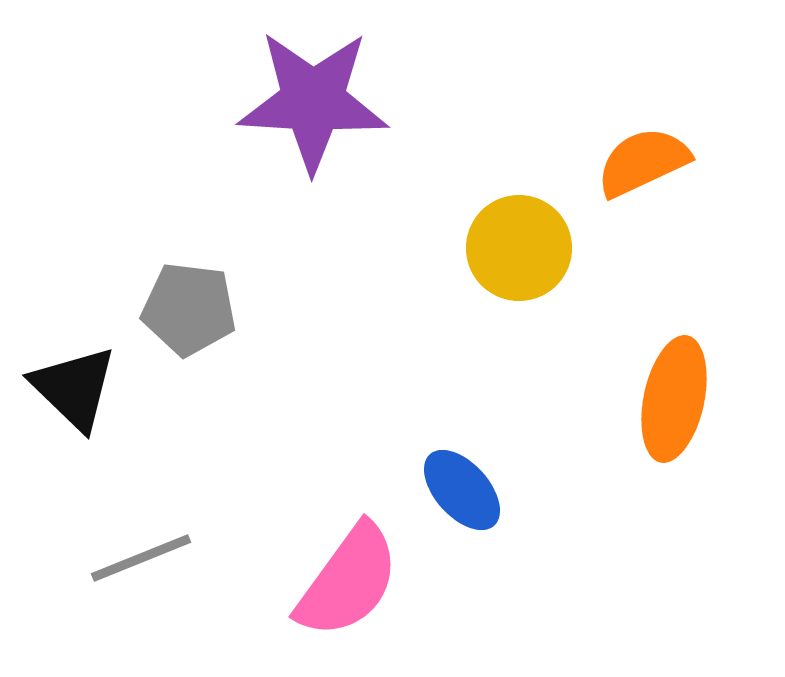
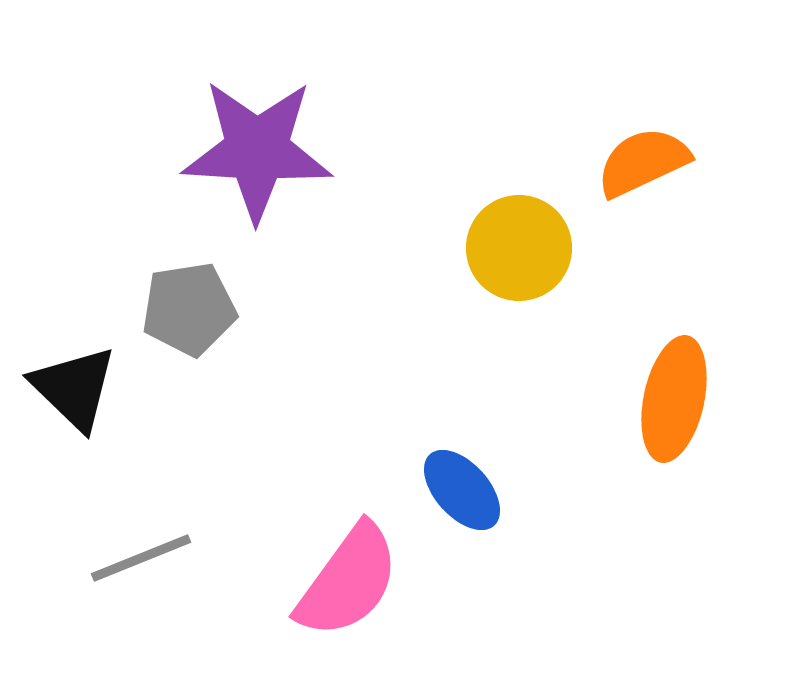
purple star: moved 56 px left, 49 px down
gray pentagon: rotated 16 degrees counterclockwise
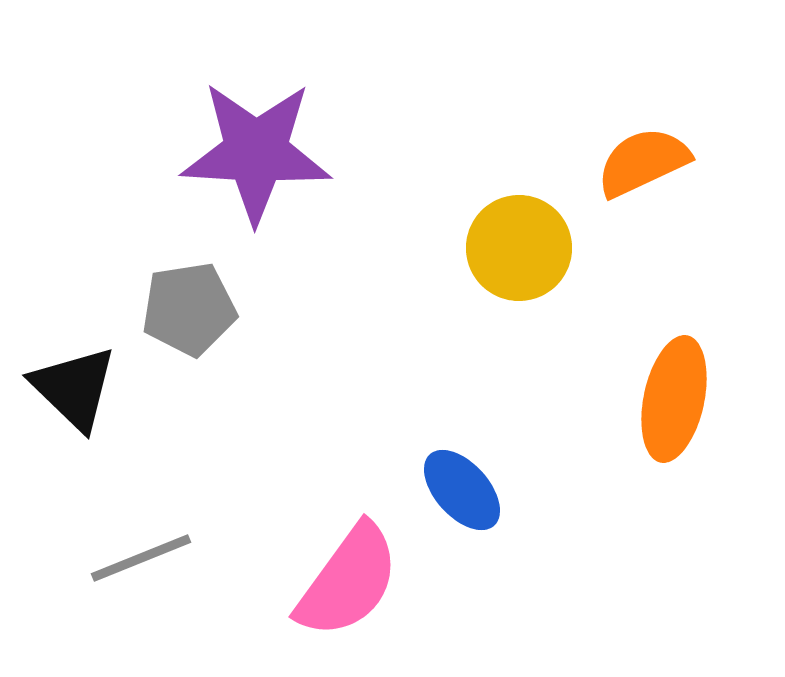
purple star: moved 1 px left, 2 px down
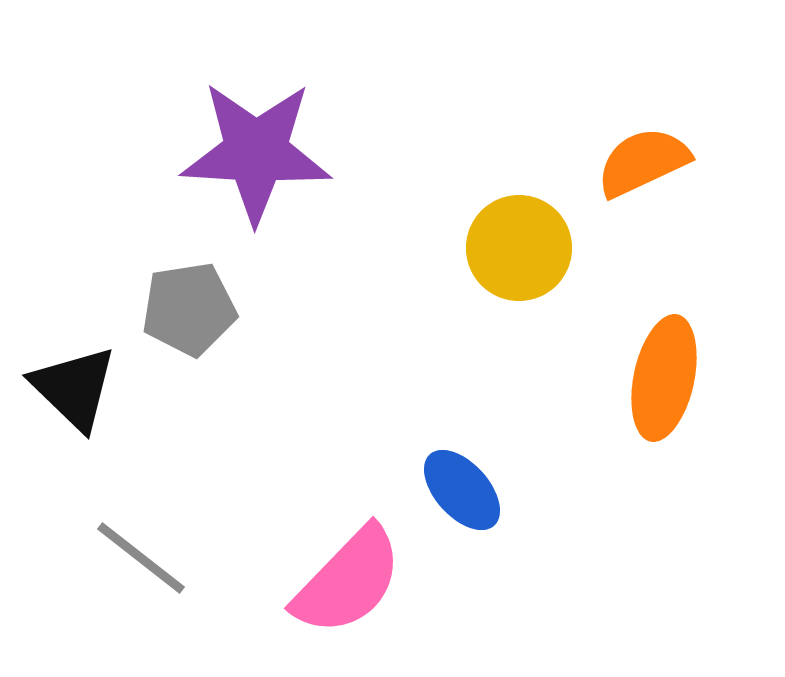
orange ellipse: moved 10 px left, 21 px up
gray line: rotated 60 degrees clockwise
pink semicircle: rotated 8 degrees clockwise
